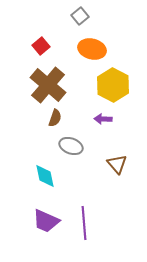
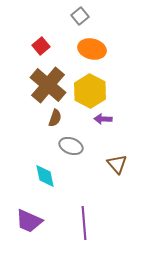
yellow hexagon: moved 23 px left, 6 px down
purple trapezoid: moved 17 px left
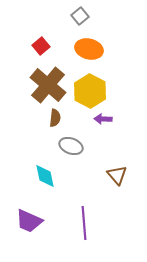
orange ellipse: moved 3 px left
brown semicircle: rotated 12 degrees counterclockwise
brown triangle: moved 11 px down
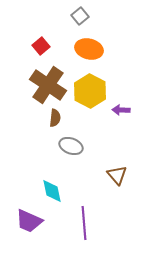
brown cross: rotated 6 degrees counterclockwise
purple arrow: moved 18 px right, 9 px up
cyan diamond: moved 7 px right, 15 px down
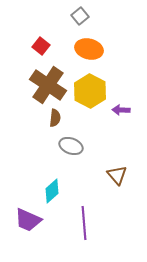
red square: rotated 12 degrees counterclockwise
cyan diamond: rotated 60 degrees clockwise
purple trapezoid: moved 1 px left, 1 px up
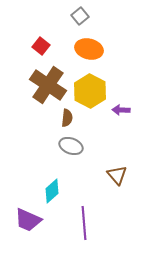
brown semicircle: moved 12 px right
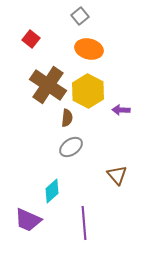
red square: moved 10 px left, 7 px up
yellow hexagon: moved 2 px left
gray ellipse: moved 1 px down; rotated 55 degrees counterclockwise
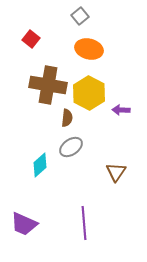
brown cross: rotated 24 degrees counterclockwise
yellow hexagon: moved 1 px right, 2 px down
brown triangle: moved 1 px left, 3 px up; rotated 15 degrees clockwise
cyan diamond: moved 12 px left, 26 px up
purple trapezoid: moved 4 px left, 4 px down
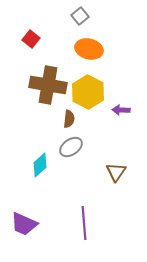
yellow hexagon: moved 1 px left, 1 px up
brown semicircle: moved 2 px right, 1 px down
